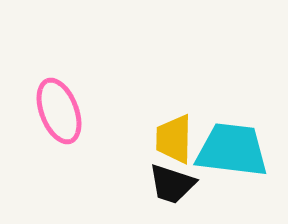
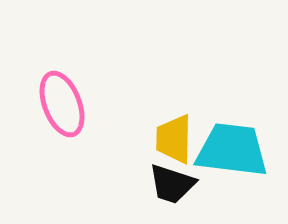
pink ellipse: moved 3 px right, 7 px up
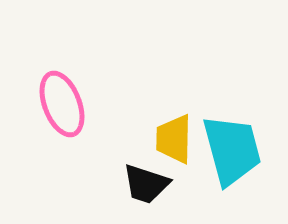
cyan trapezoid: rotated 68 degrees clockwise
black trapezoid: moved 26 px left
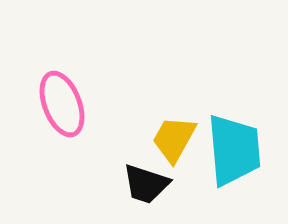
yellow trapezoid: rotated 28 degrees clockwise
cyan trapezoid: moved 2 px right; rotated 10 degrees clockwise
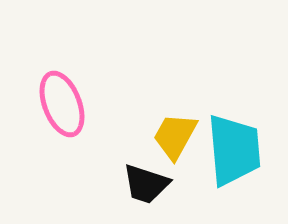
yellow trapezoid: moved 1 px right, 3 px up
